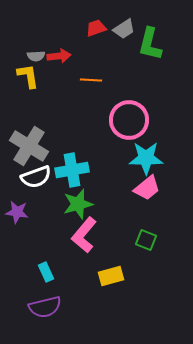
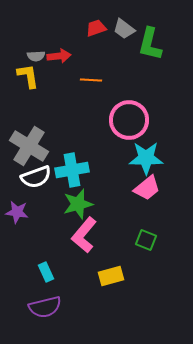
gray trapezoid: rotated 70 degrees clockwise
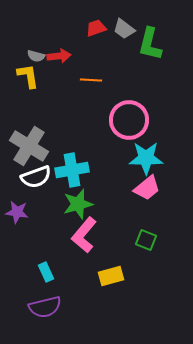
gray semicircle: rotated 18 degrees clockwise
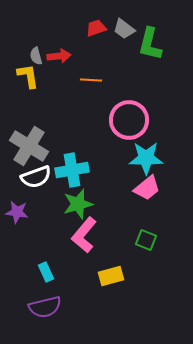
gray semicircle: rotated 60 degrees clockwise
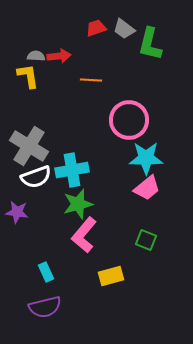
gray semicircle: rotated 108 degrees clockwise
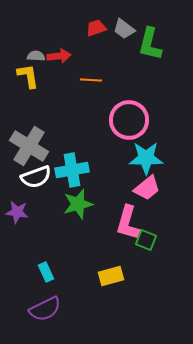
pink L-shape: moved 44 px right, 12 px up; rotated 24 degrees counterclockwise
purple semicircle: moved 2 px down; rotated 12 degrees counterclockwise
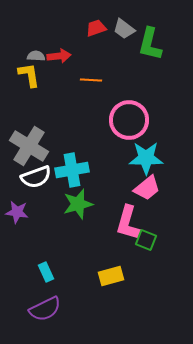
yellow L-shape: moved 1 px right, 1 px up
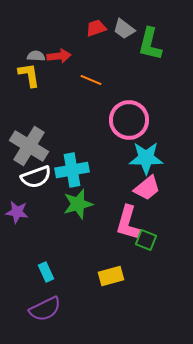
orange line: rotated 20 degrees clockwise
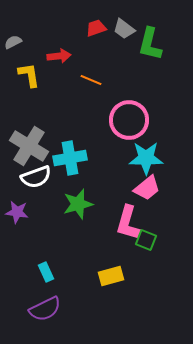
gray semicircle: moved 23 px left, 14 px up; rotated 30 degrees counterclockwise
cyan cross: moved 2 px left, 12 px up
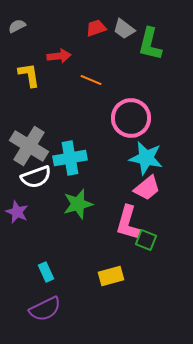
gray semicircle: moved 4 px right, 16 px up
pink circle: moved 2 px right, 2 px up
cyan star: rotated 12 degrees clockwise
purple star: rotated 15 degrees clockwise
